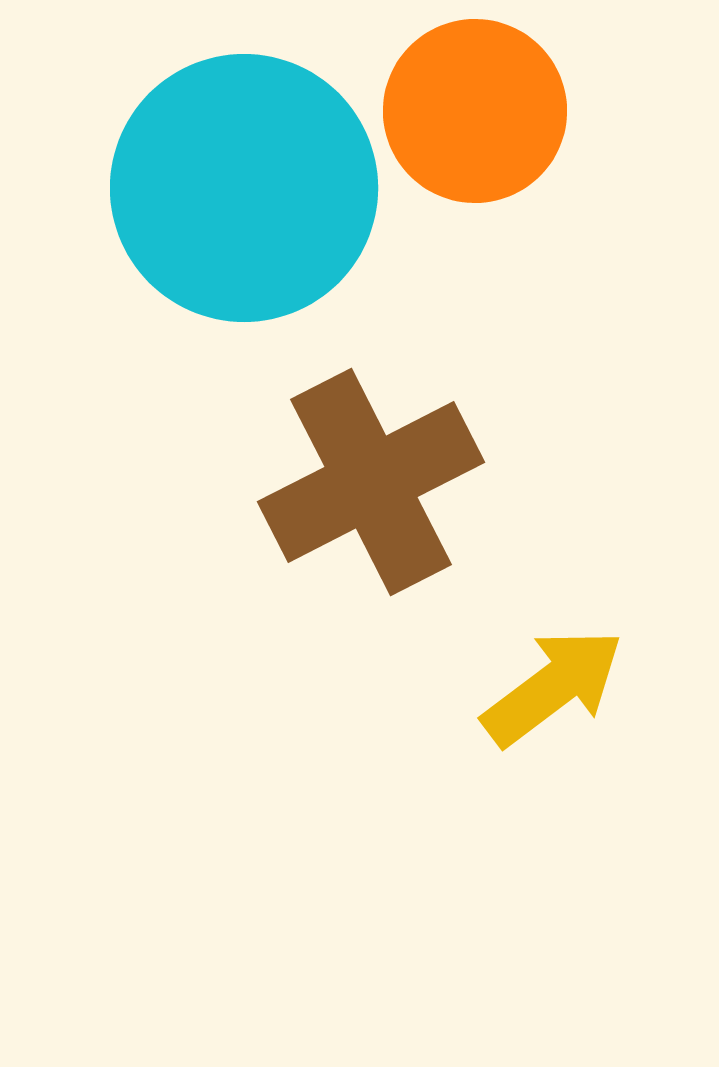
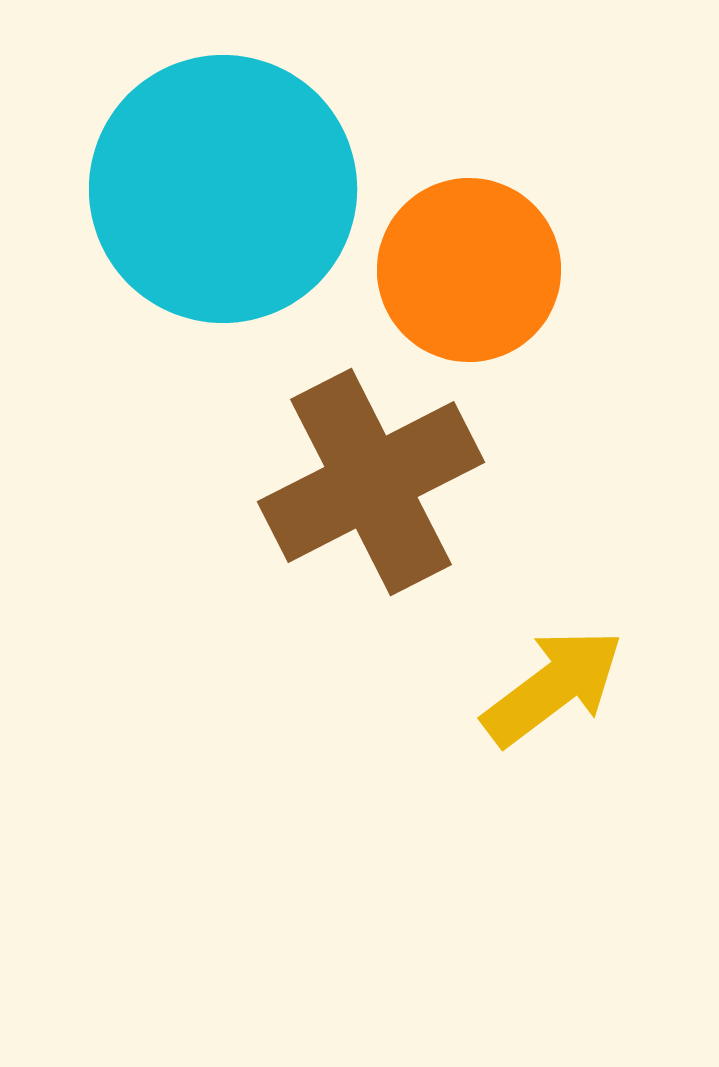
orange circle: moved 6 px left, 159 px down
cyan circle: moved 21 px left, 1 px down
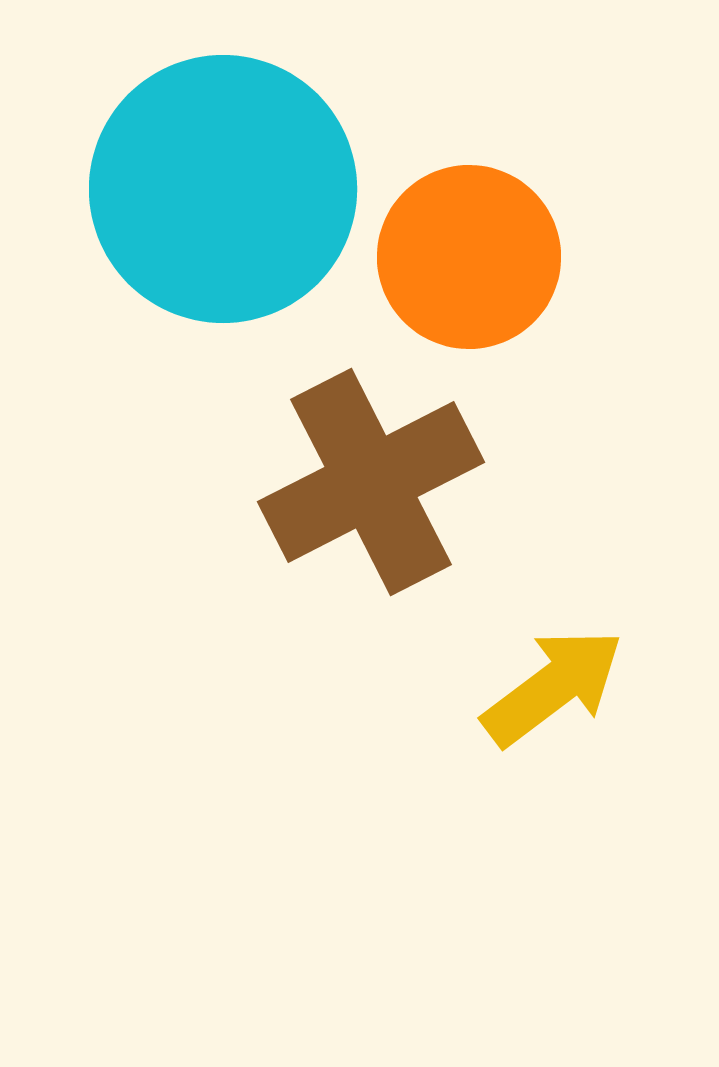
orange circle: moved 13 px up
